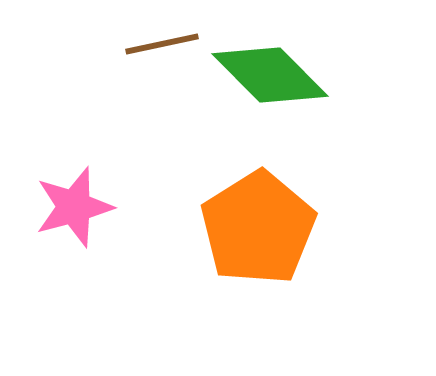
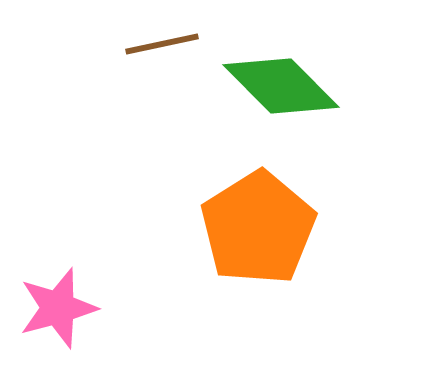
green diamond: moved 11 px right, 11 px down
pink star: moved 16 px left, 101 px down
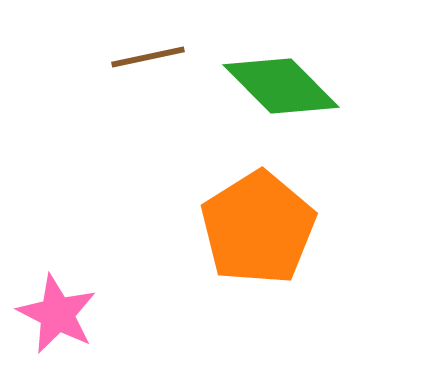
brown line: moved 14 px left, 13 px down
pink star: moved 1 px left, 6 px down; rotated 30 degrees counterclockwise
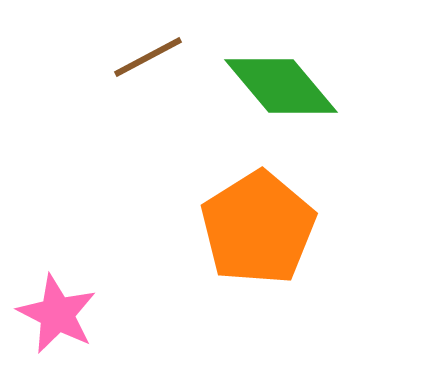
brown line: rotated 16 degrees counterclockwise
green diamond: rotated 5 degrees clockwise
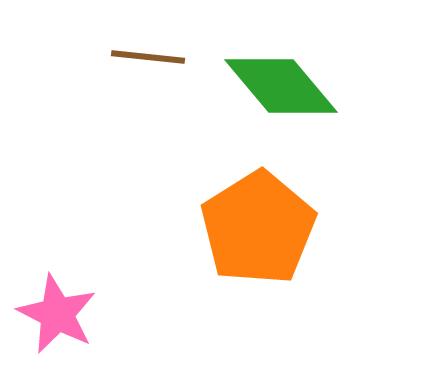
brown line: rotated 34 degrees clockwise
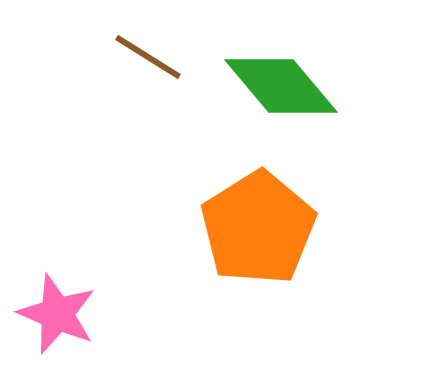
brown line: rotated 26 degrees clockwise
pink star: rotated 4 degrees counterclockwise
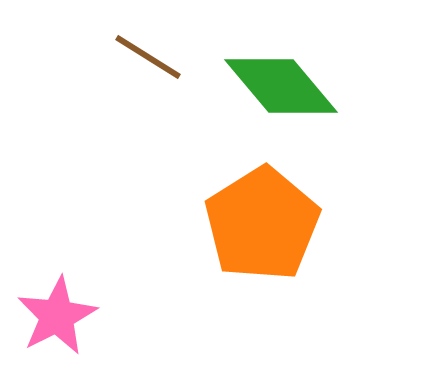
orange pentagon: moved 4 px right, 4 px up
pink star: moved 2 px down; rotated 22 degrees clockwise
